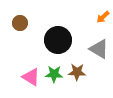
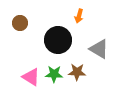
orange arrow: moved 24 px left, 1 px up; rotated 32 degrees counterclockwise
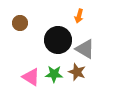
gray triangle: moved 14 px left
brown star: rotated 18 degrees clockwise
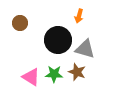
gray triangle: rotated 15 degrees counterclockwise
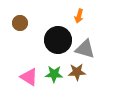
brown star: rotated 24 degrees counterclockwise
pink triangle: moved 2 px left
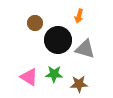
brown circle: moved 15 px right
brown star: moved 2 px right, 12 px down
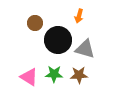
brown star: moved 9 px up
